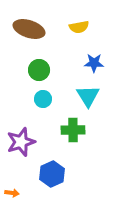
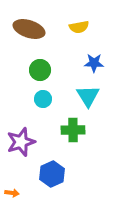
green circle: moved 1 px right
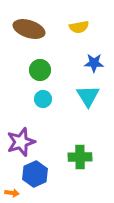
green cross: moved 7 px right, 27 px down
blue hexagon: moved 17 px left
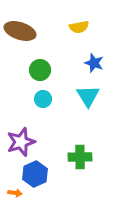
brown ellipse: moved 9 px left, 2 px down
blue star: rotated 18 degrees clockwise
orange arrow: moved 3 px right
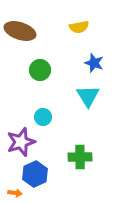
cyan circle: moved 18 px down
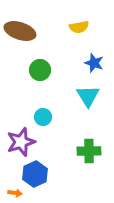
green cross: moved 9 px right, 6 px up
